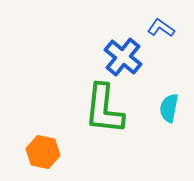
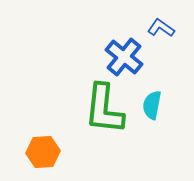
blue cross: moved 1 px right
cyan semicircle: moved 17 px left, 3 px up
orange hexagon: rotated 16 degrees counterclockwise
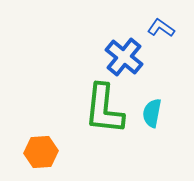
cyan semicircle: moved 8 px down
orange hexagon: moved 2 px left
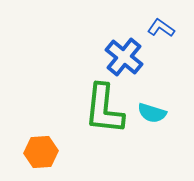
cyan semicircle: rotated 84 degrees counterclockwise
